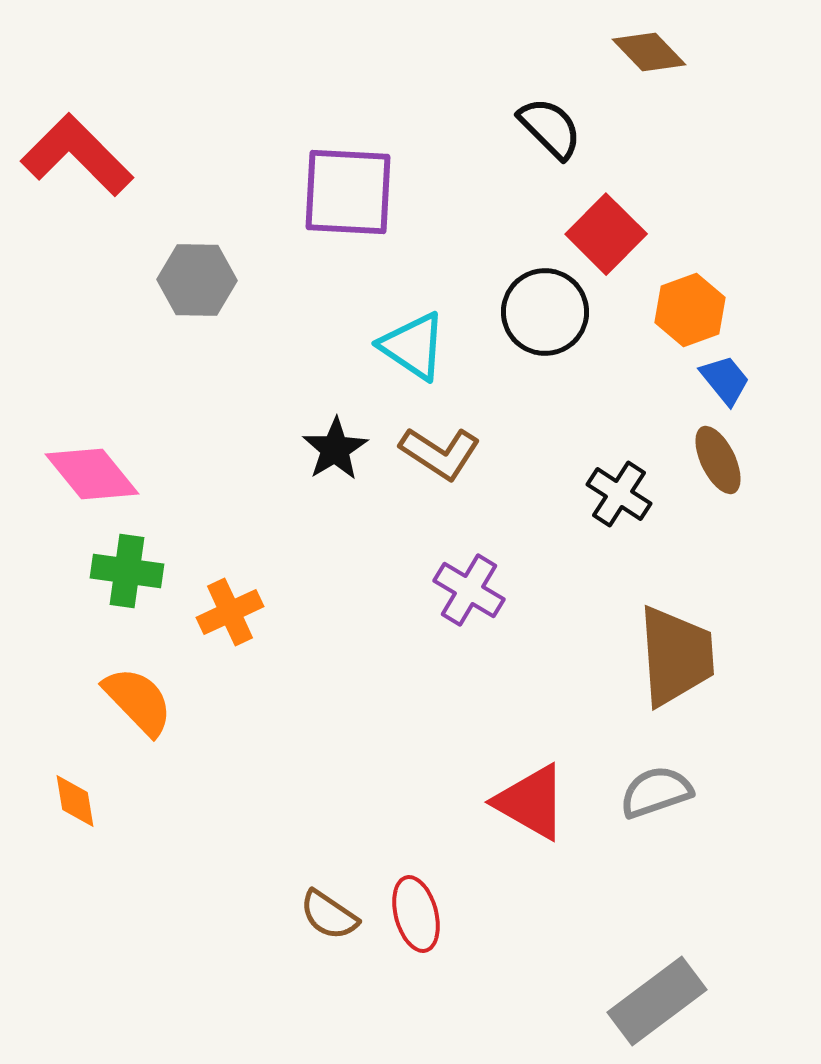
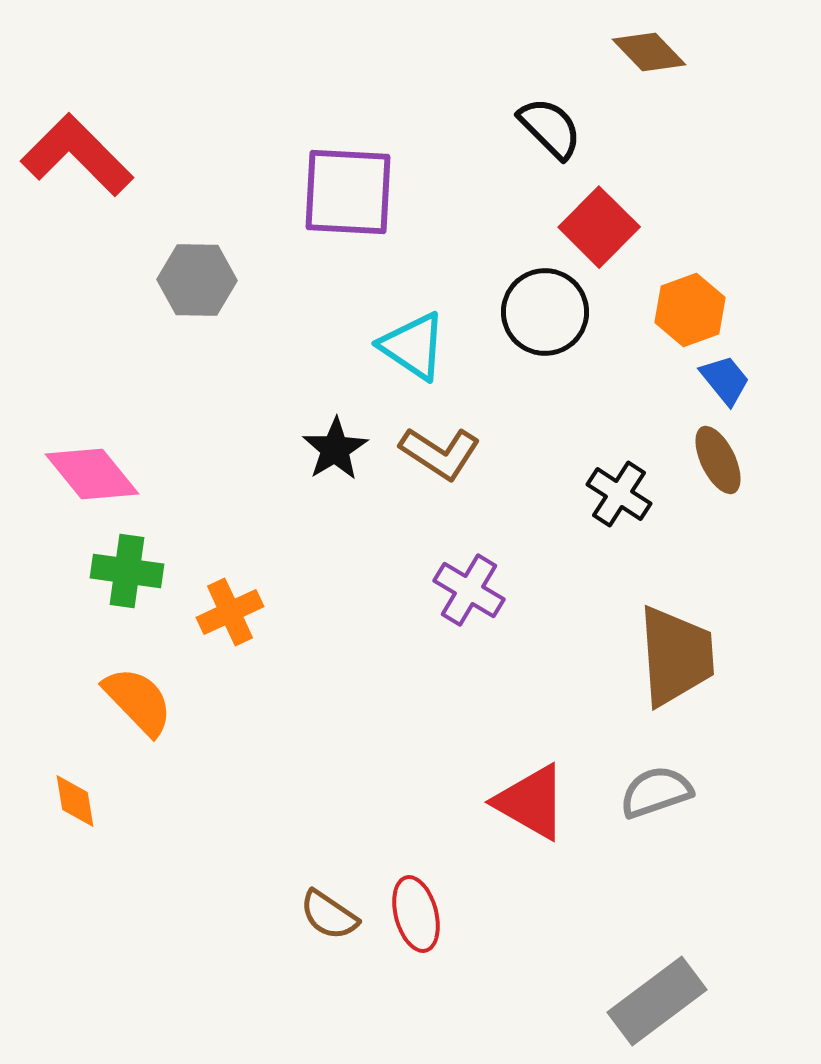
red square: moved 7 px left, 7 px up
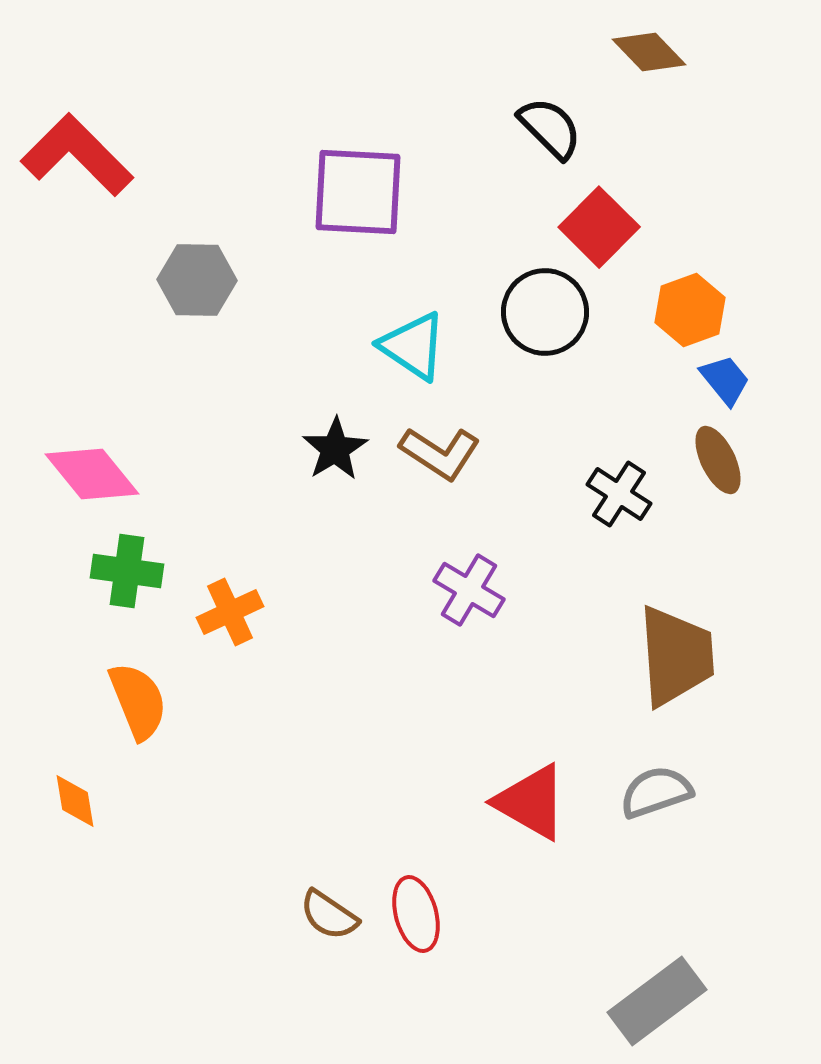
purple square: moved 10 px right
orange semicircle: rotated 22 degrees clockwise
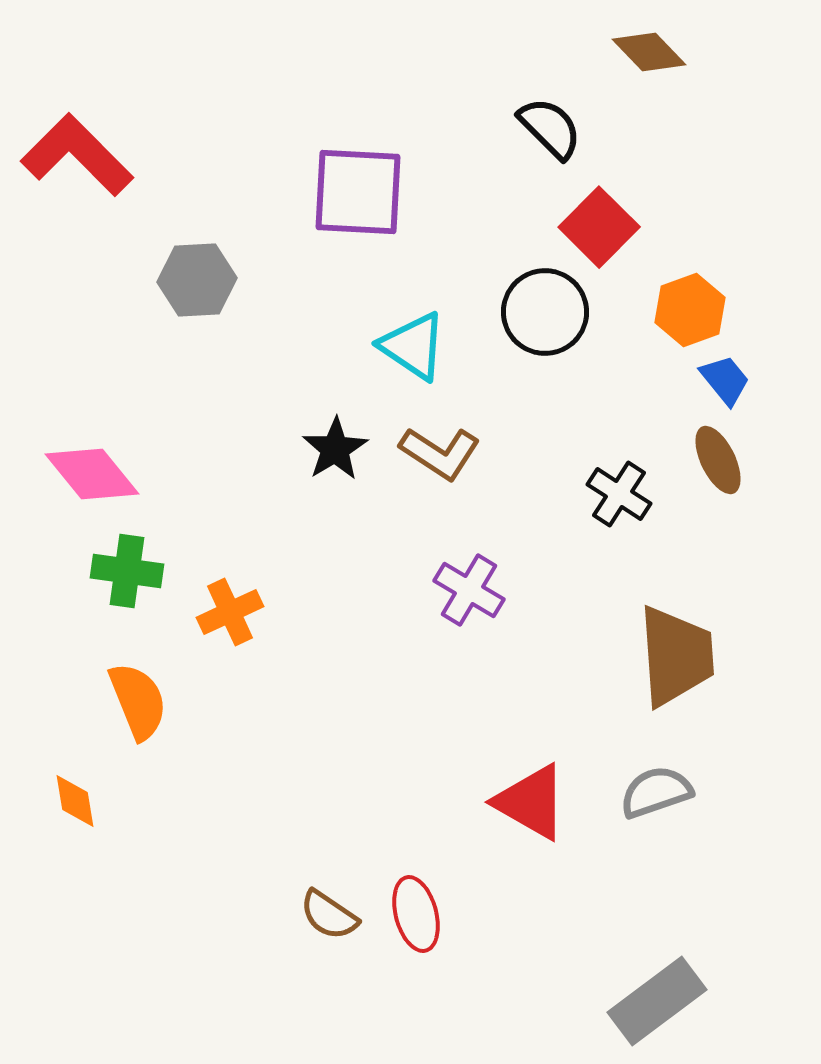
gray hexagon: rotated 4 degrees counterclockwise
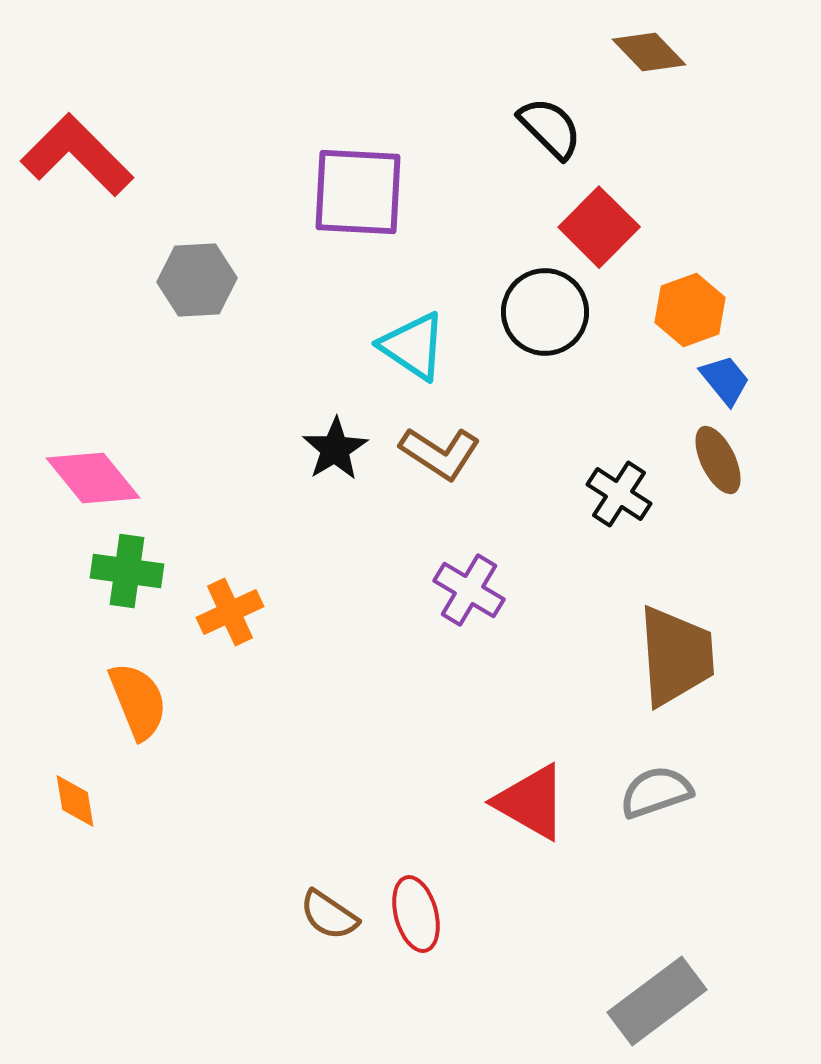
pink diamond: moved 1 px right, 4 px down
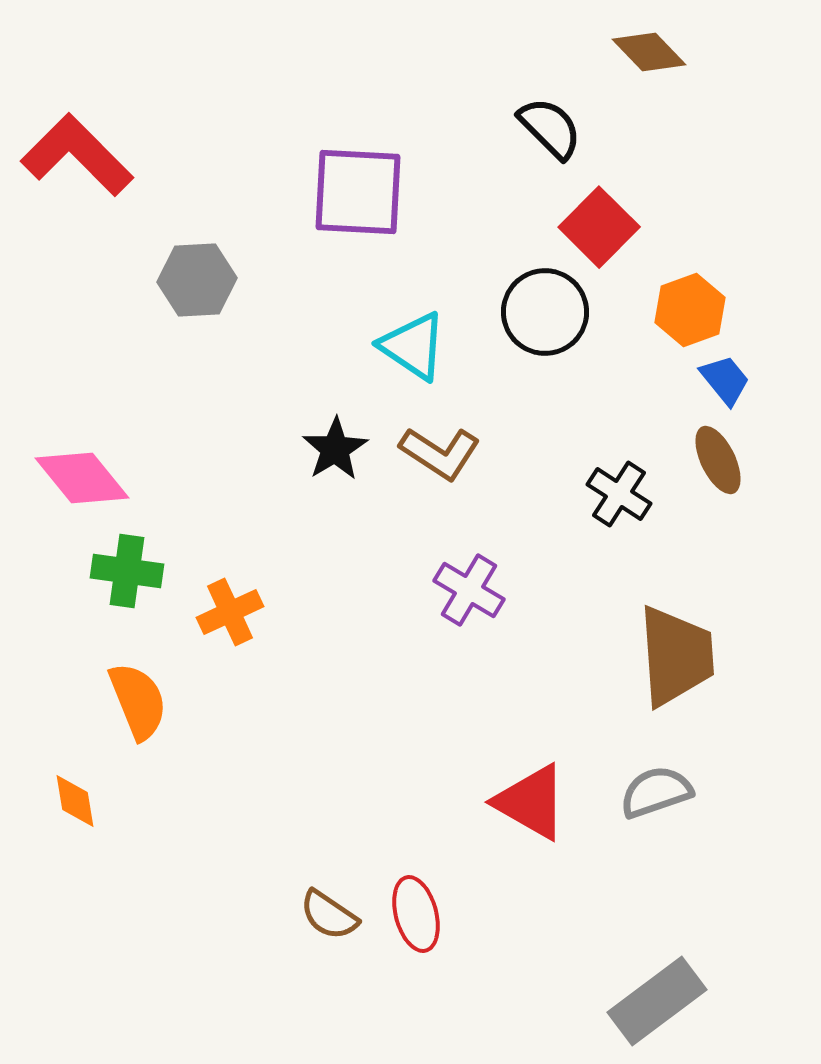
pink diamond: moved 11 px left
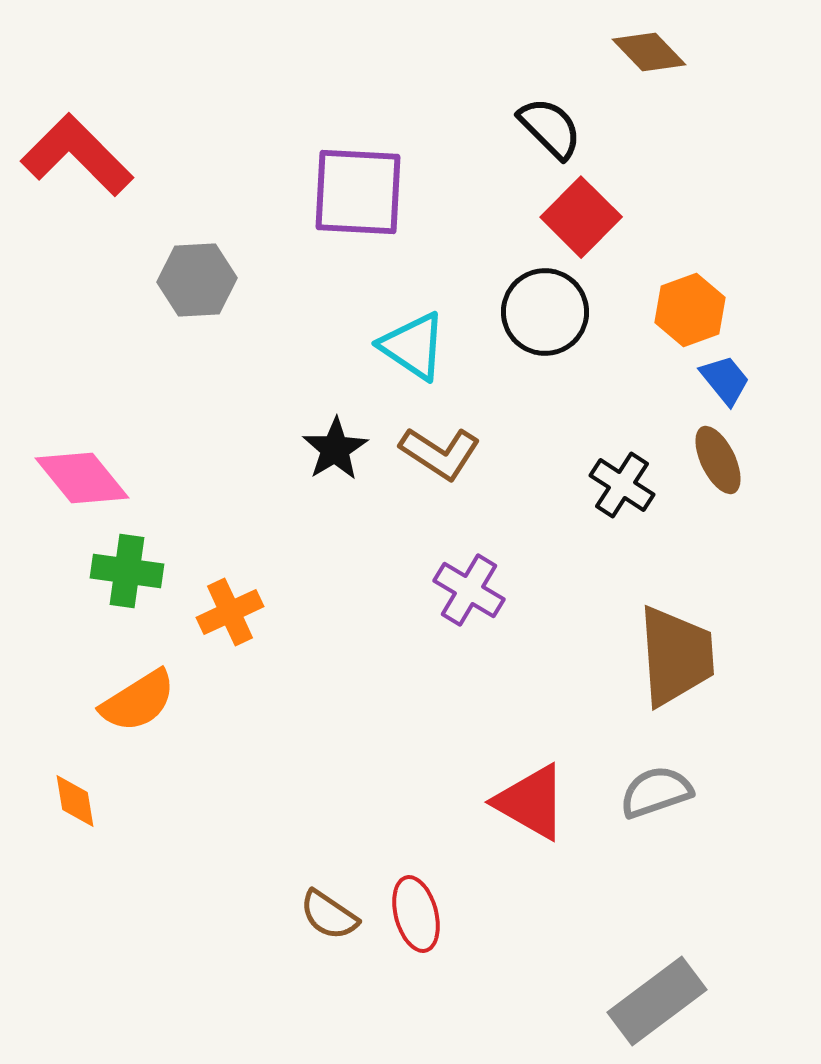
red square: moved 18 px left, 10 px up
black cross: moved 3 px right, 9 px up
orange semicircle: rotated 80 degrees clockwise
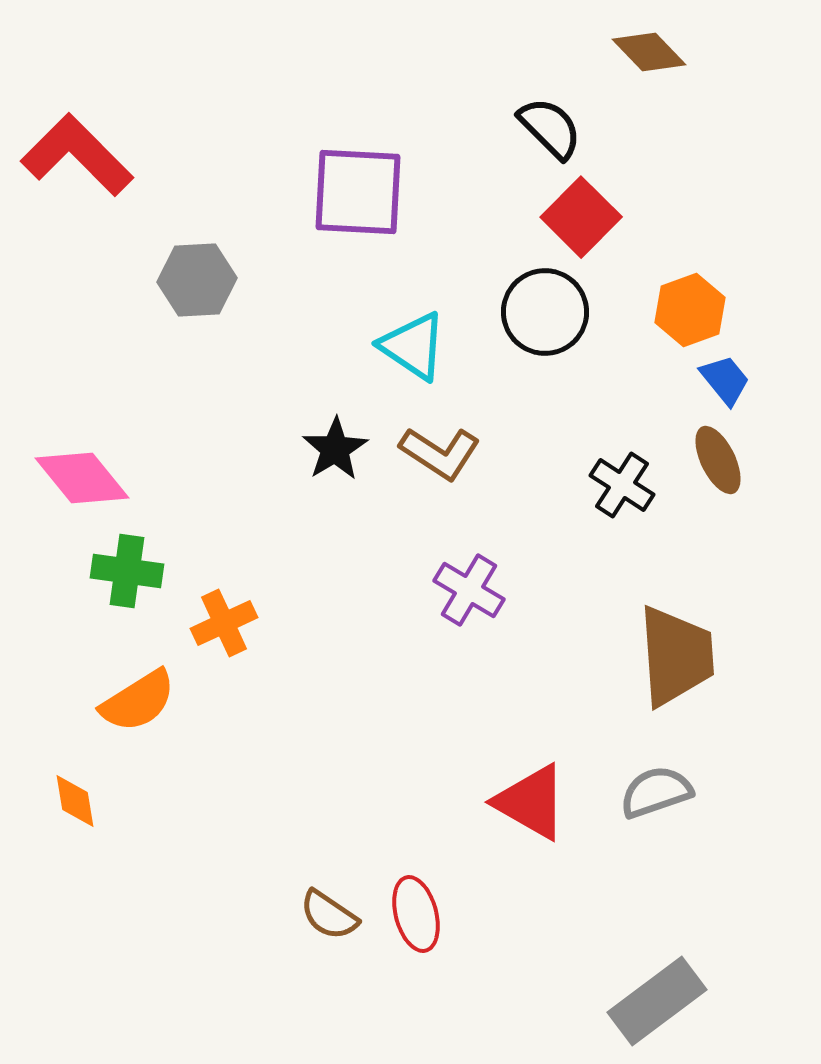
orange cross: moved 6 px left, 11 px down
